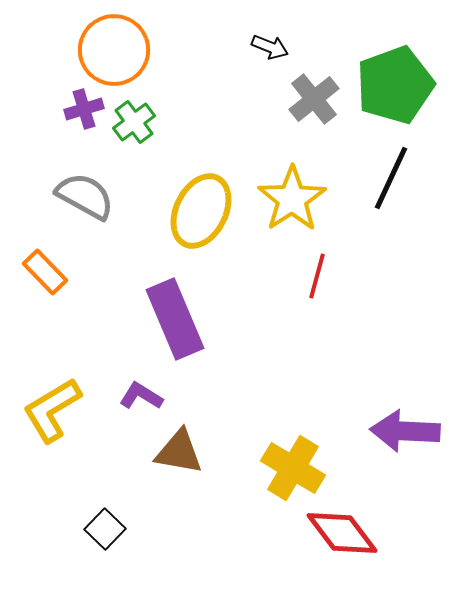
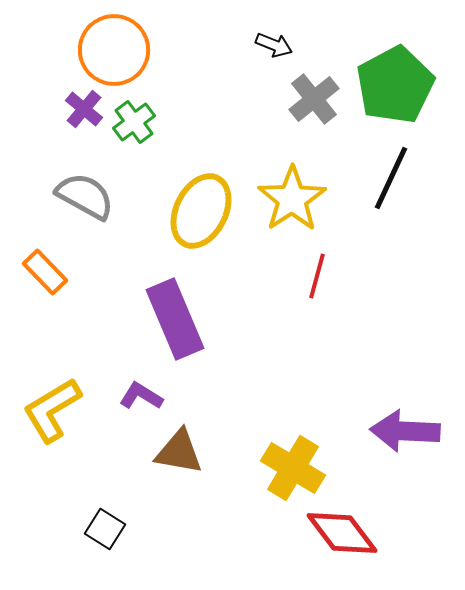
black arrow: moved 4 px right, 2 px up
green pentagon: rotated 8 degrees counterclockwise
purple cross: rotated 33 degrees counterclockwise
black square: rotated 12 degrees counterclockwise
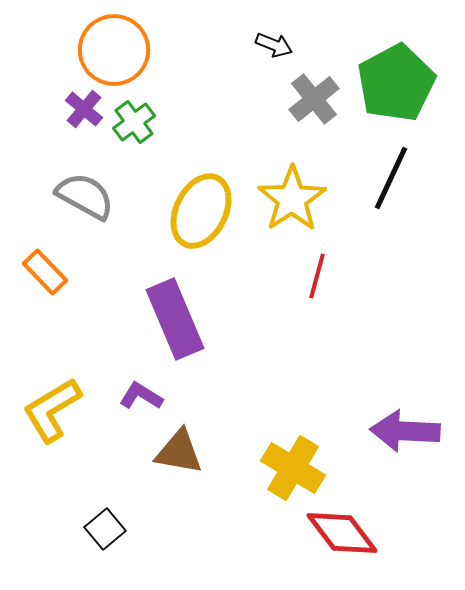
green pentagon: moved 1 px right, 2 px up
black square: rotated 18 degrees clockwise
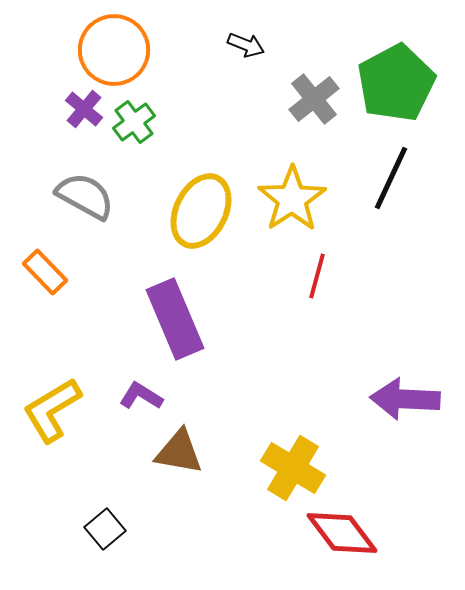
black arrow: moved 28 px left
purple arrow: moved 32 px up
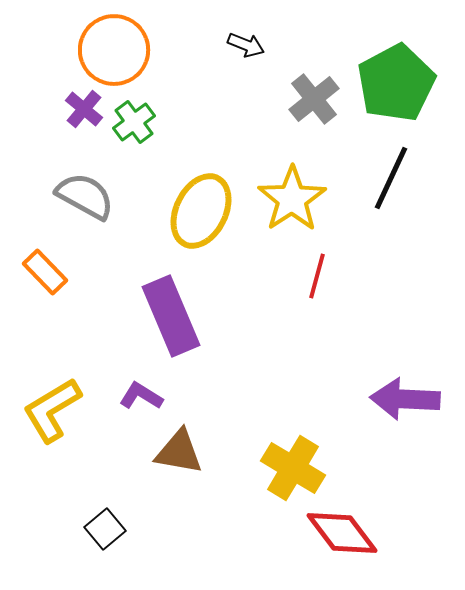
purple rectangle: moved 4 px left, 3 px up
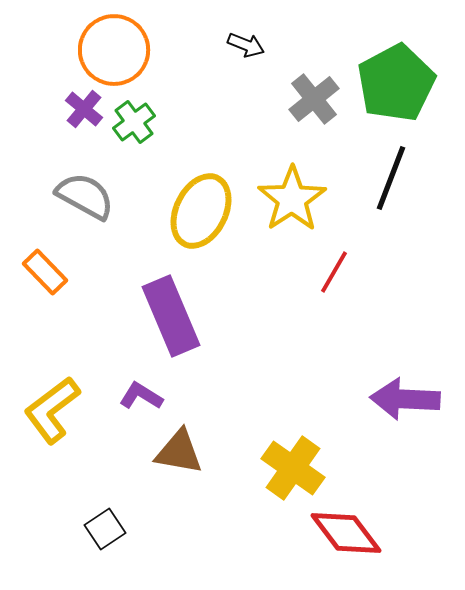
black line: rotated 4 degrees counterclockwise
red line: moved 17 px right, 4 px up; rotated 15 degrees clockwise
yellow L-shape: rotated 6 degrees counterclockwise
yellow cross: rotated 4 degrees clockwise
black square: rotated 6 degrees clockwise
red diamond: moved 4 px right
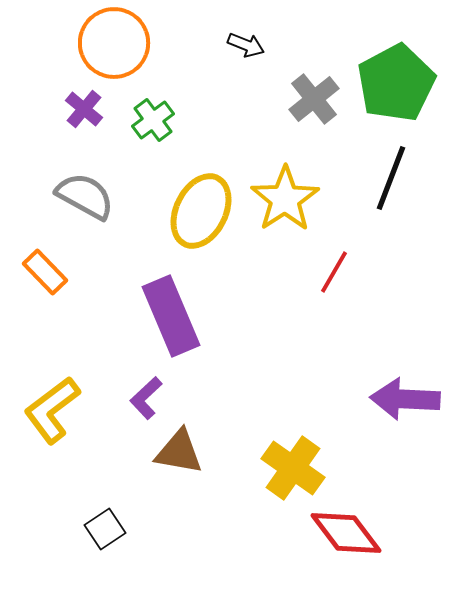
orange circle: moved 7 px up
green cross: moved 19 px right, 2 px up
yellow star: moved 7 px left
purple L-shape: moved 5 px right, 2 px down; rotated 75 degrees counterclockwise
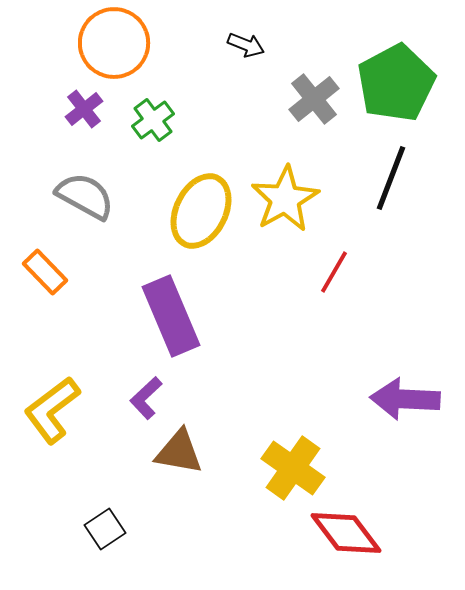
purple cross: rotated 12 degrees clockwise
yellow star: rotated 4 degrees clockwise
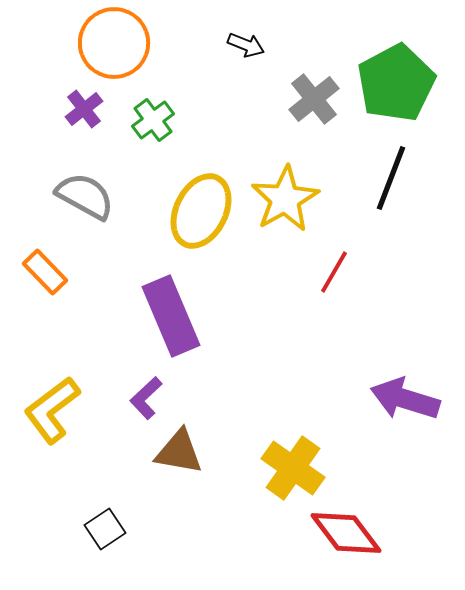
purple arrow: rotated 14 degrees clockwise
